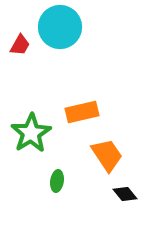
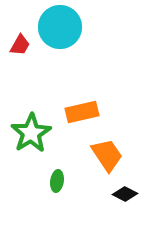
black diamond: rotated 25 degrees counterclockwise
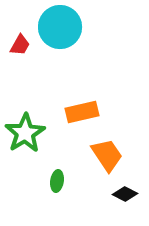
green star: moved 6 px left
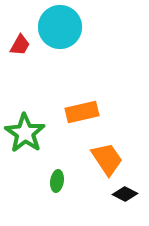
green star: rotated 6 degrees counterclockwise
orange trapezoid: moved 4 px down
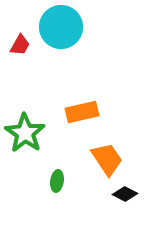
cyan circle: moved 1 px right
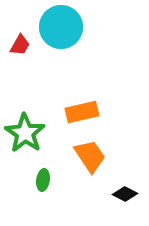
orange trapezoid: moved 17 px left, 3 px up
green ellipse: moved 14 px left, 1 px up
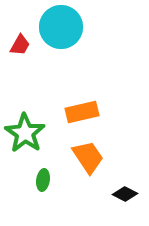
orange trapezoid: moved 2 px left, 1 px down
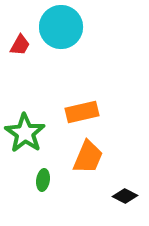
orange trapezoid: rotated 57 degrees clockwise
black diamond: moved 2 px down
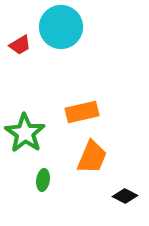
red trapezoid: rotated 30 degrees clockwise
orange trapezoid: moved 4 px right
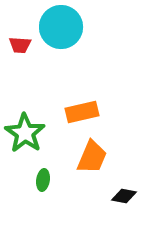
red trapezoid: rotated 35 degrees clockwise
black diamond: moved 1 px left; rotated 15 degrees counterclockwise
